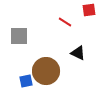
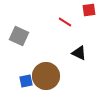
gray square: rotated 24 degrees clockwise
black triangle: moved 1 px right
brown circle: moved 5 px down
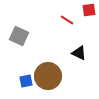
red line: moved 2 px right, 2 px up
brown circle: moved 2 px right
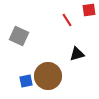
red line: rotated 24 degrees clockwise
black triangle: moved 2 px left, 1 px down; rotated 42 degrees counterclockwise
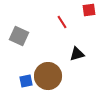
red line: moved 5 px left, 2 px down
